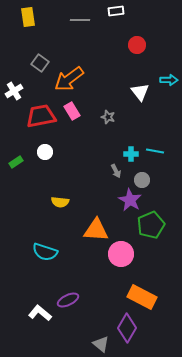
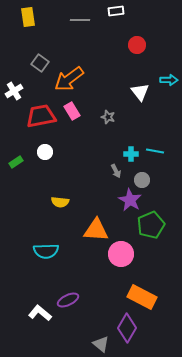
cyan semicircle: moved 1 px right, 1 px up; rotated 20 degrees counterclockwise
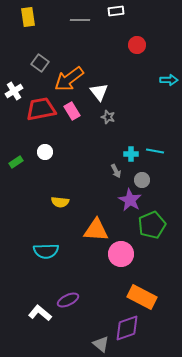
white triangle: moved 41 px left
red trapezoid: moved 7 px up
green pentagon: moved 1 px right
purple diamond: rotated 40 degrees clockwise
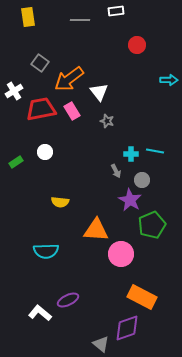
gray star: moved 1 px left, 4 px down
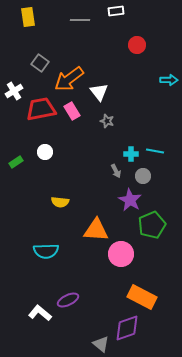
gray circle: moved 1 px right, 4 px up
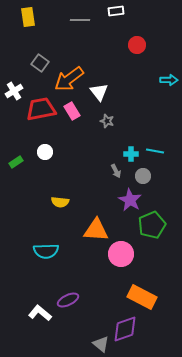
purple diamond: moved 2 px left, 1 px down
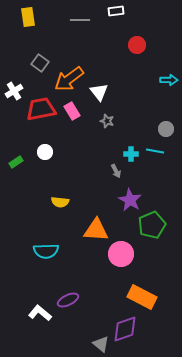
gray circle: moved 23 px right, 47 px up
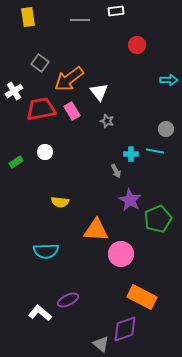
green pentagon: moved 6 px right, 6 px up
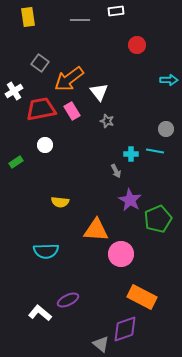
white circle: moved 7 px up
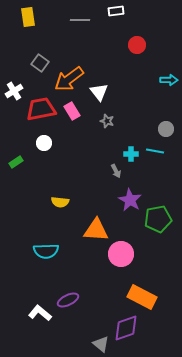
white circle: moved 1 px left, 2 px up
green pentagon: rotated 12 degrees clockwise
purple diamond: moved 1 px right, 1 px up
